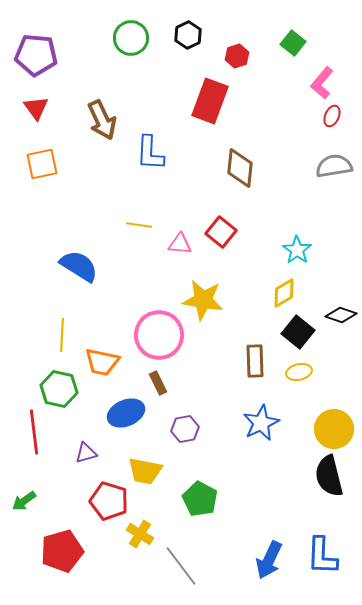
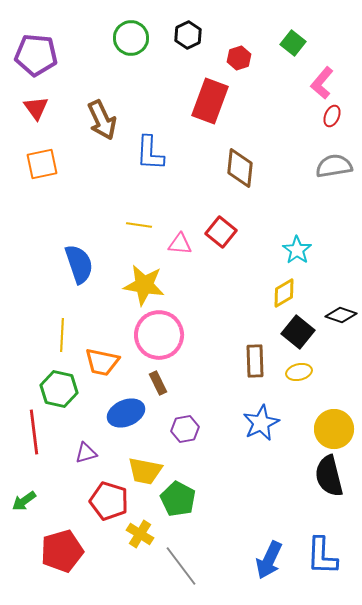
red hexagon at (237, 56): moved 2 px right, 2 px down
blue semicircle at (79, 266): moved 2 px up; rotated 39 degrees clockwise
yellow star at (203, 300): moved 59 px left, 15 px up
green pentagon at (200, 499): moved 22 px left
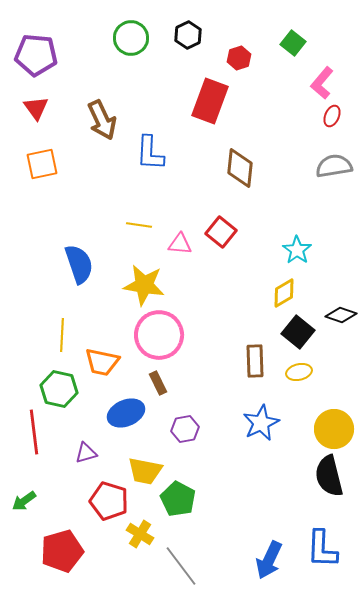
blue L-shape at (322, 556): moved 7 px up
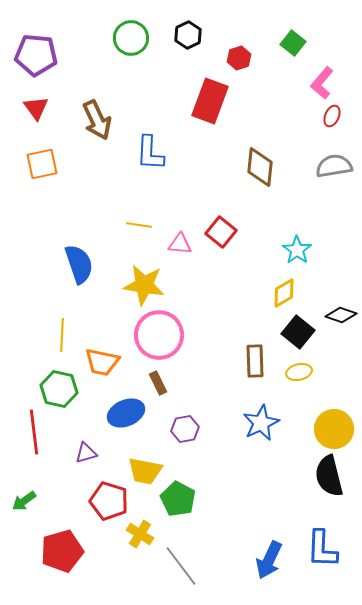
brown arrow at (102, 120): moved 5 px left
brown diamond at (240, 168): moved 20 px right, 1 px up
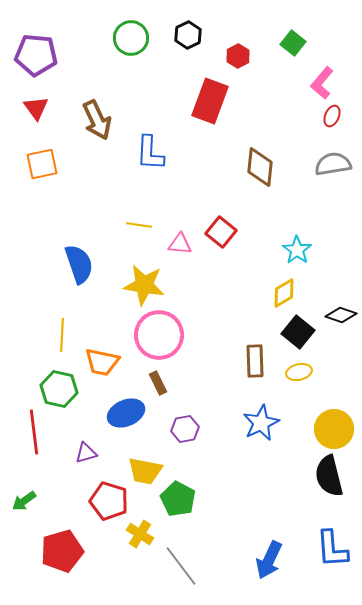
red hexagon at (239, 58): moved 1 px left, 2 px up; rotated 10 degrees counterclockwise
gray semicircle at (334, 166): moved 1 px left, 2 px up
blue L-shape at (322, 549): moved 10 px right; rotated 6 degrees counterclockwise
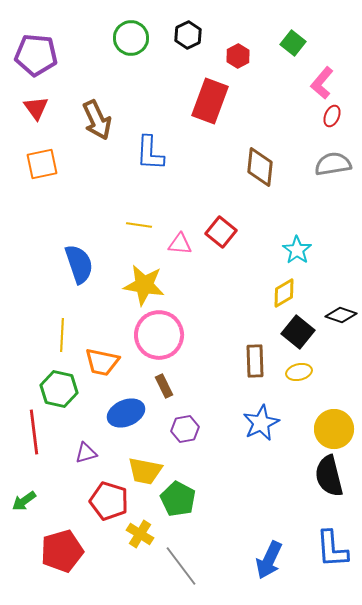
brown rectangle at (158, 383): moved 6 px right, 3 px down
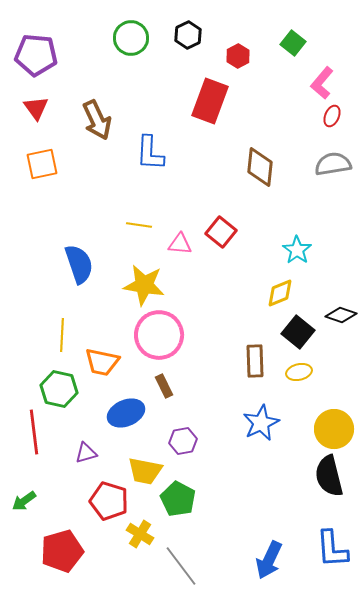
yellow diamond at (284, 293): moved 4 px left; rotated 8 degrees clockwise
purple hexagon at (185, 429): moved 2 px left, 12 px down
